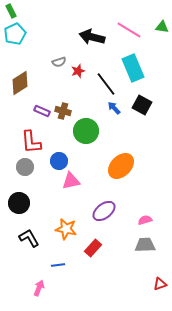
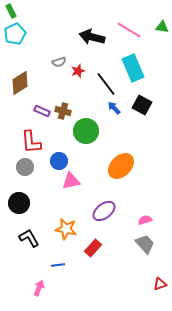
gray trapezoid: moved 1 px up; rotated 50 degrees clockwise
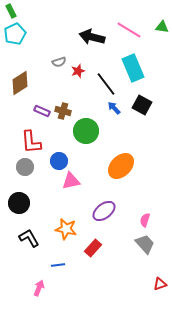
pink semicircle: rotated 56 degrees counterclockwise
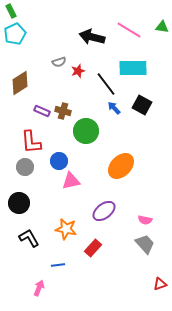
cyan rectangle: rotated 68 degrees counterclockwise
pink semicircle: rotated 96 degrees counterclockwise
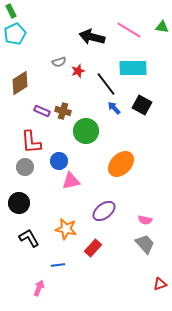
orange ellipse: moved 2 px up
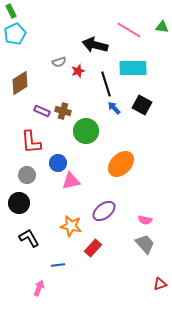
black arrow: moved 3 px right, 8 px down
black line: rotated 20 degrees clockwise
blue circle: moved 1 px left, 2 px down
gray circle: moved 2 px right, 8 px down
orange star: moved 5 px right, 3 px up
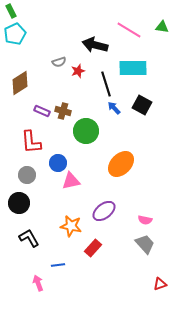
pink arrow: moved 1 px left, 5 px up; rotated 42 degrees counterclockwise
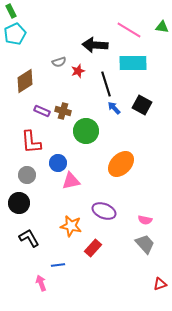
black arrow: rotated 10 degrees counterclockwise
cyan rectangle: moved 5 px up
brown diamond: moved 5 px right, 2 px up
purple ellipse: rotated 60 degrees clockwise
pink arrow: moved 3 px right
